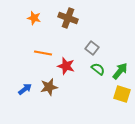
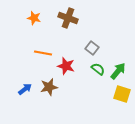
green arrow: moved 2 px left
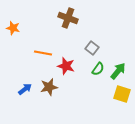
orange star: moved 21 px left, 10 px down
green semicircle: rotated 88 degrees clockwise
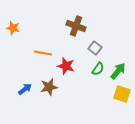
brown cross: moved 8 px right, 8 px down
gray square: moved 3 px right
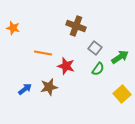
green arrow: moved 2 px right, 14 px up; rotated 18 degrees clockwise
yellow square: rotated 30 degrees clockwise
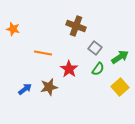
orange star: moved 1 px down
red star: moved 3 px right, 3 px down; rotated 18 degrees clockwise
yellow square: moved 2 px left, 7 px up
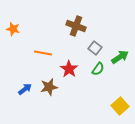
yellow square: moved 19 px down
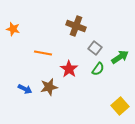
blue arrow: rotated 64 degrees clockwise
